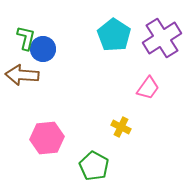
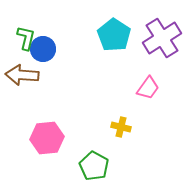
yellow cross: rotated 12 degrees counterclockwise
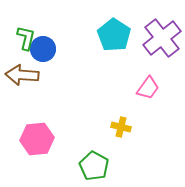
purple cross: rotated 6 degrees counterclockwise
pink hexagon: moved 10 px left, 1 px down
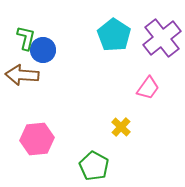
blue circle: moved 1 px down
yellow cross: rotated 30 degrees clockwise
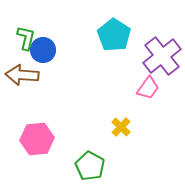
purple cross: moved 18 px down
green pentagon: moved 4 px left
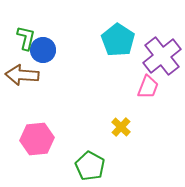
cyan pentagon: moved 4 px right, 5 px down
pink trapezoid: moved 1 px up; rotated 15 degrees counterclockwise
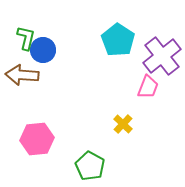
yellow cross: moved 2 px right, 3 px up
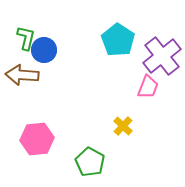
blue circle: moved 1 px right
yellow cross: moved 2 px down
green pentagon: moved 4 px up
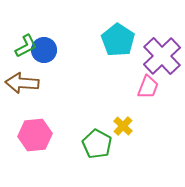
green L-shape: moved 8 px down; rotated 50 degrees clockwise
purple cross: rotated 6 degrees counterclockwise
brown arrow: moved 8 px down
pink hexagon: moved 2 px left, 4 px up
green pentagon: moved 7 px right, 18 px up
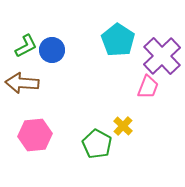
blue circle: moved 8 px right
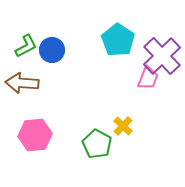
pink trapezoid: moved 9 px up
